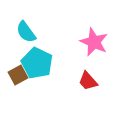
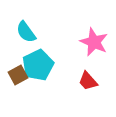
cyan pentagon: moved 1 px right, 2 px down; rotated 20 degrees clockwise
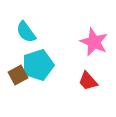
cyan pentagon: rotated 8 degrees clockwise
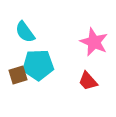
cyan semicircle: moved 1 px left
cyan pentagon: rotated 16 degrees clockwise
brown square: rotated 12 degrees clockwise
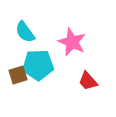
pink star: moved 22 px left
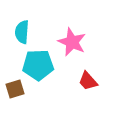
cyan semicircle: moved 3 px left; rotated 40 degrees clockwise
brown square: moved 3 px left, 14 px down
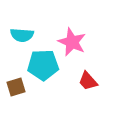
cyan semicircle: moved 3 px down; rotated 90 degrees counterclockwise
cyan pentagon: moved 5 px right
brown square: moved 1 px right, 2 px up
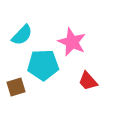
cyan semicircle: rotated 50 degrees counterclockwise
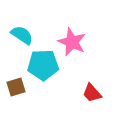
cyan semicircle: rotated 100 degrees counterclockwise
red trapezoid: moved 4 px right, 12 px down
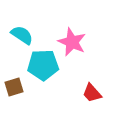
brown square: moved 2 px left
